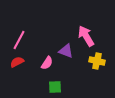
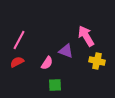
green square: moved 2 px up
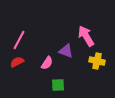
green square: moved 3 px right
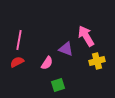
pink line: rotated 18 degrees counterclockwise
purple triangle: moved 2 px up
yellow cross: rotated 28 degrees counterclockwise
green square: rotated 16 degrees counterclockwise
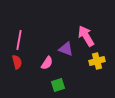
red semicircle: rotated 104 degrees clockwise
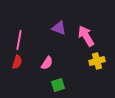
purple triangle: moved 7 px left, 21 px up
red semicircle: rotated 32 degrees clockwise
